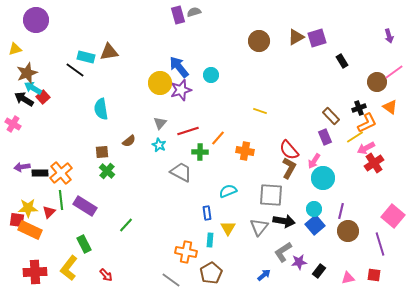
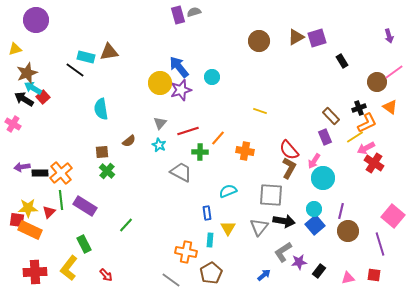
cyan circle at (211, 75): moved 1 px right, 2 px down
red cross at (374, 163): rotated 24 degrees counterclockwise
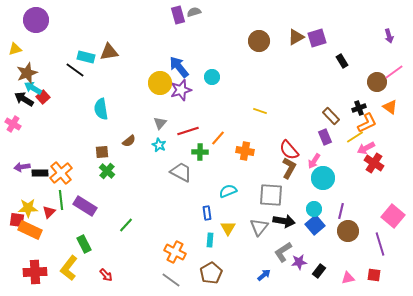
orange cross at (186, 252): moved 11 px left; rotated 15 degrees clockwise
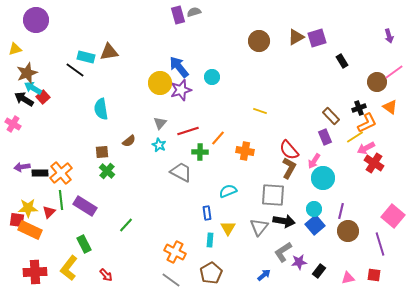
gray square at (271, 195): moved 2 px right
